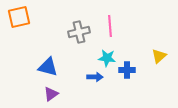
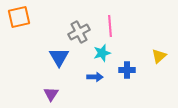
gray cross: rotated 15 degrees counterclockwise
cyan star: moved 5 px left, 5 px up; rotated 24 degrees counterclockwise
blue triangle: moved 11 px right, 10 px up; rotated 45 degrees clockwise
purple triangle: rotated 21 degrees counterclockwise
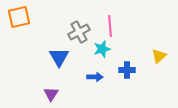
cyan star: moved 4 px up
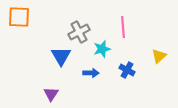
orange square: rotated 15 degrees clockwise
pink line: moved 13 px right, 1 px down
blue triangle: moved 2 px right, 1 px up
blue cross: rotated 28 degrees clockwise
blue arrow: moved 4 px left, 4 px up
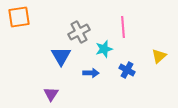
orange square: rotated 10 degrees counterclockwise
cyan star: moved 2 px right
